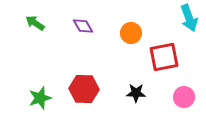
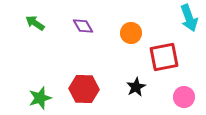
black star: moved 6 px up; rotated 30 degrees counterclockwise
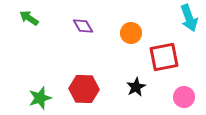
green arrow: moved 6 px left, 5 px up
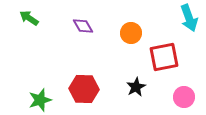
green star: moved 2 px down
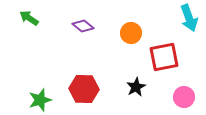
purple diamond: rotated 20 degrees counterclockwise
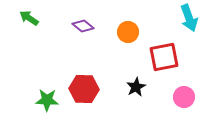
orange circle: moved 3 px left, 1 px up
green star: moved 7 px right; rotated 20 degrees clockwise
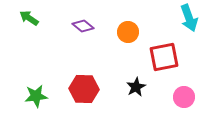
green star: moved 11 px left, 4 px up; rotated 10 degrees counterclockwise
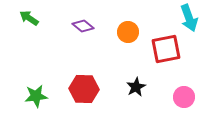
red square: moved 2 px right, 8 px up
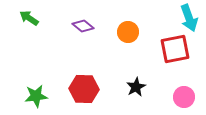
red square: moved 9 px right
